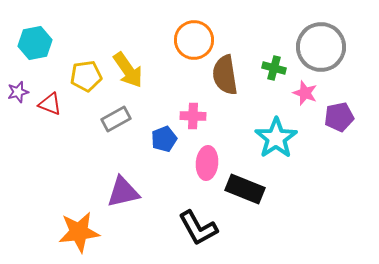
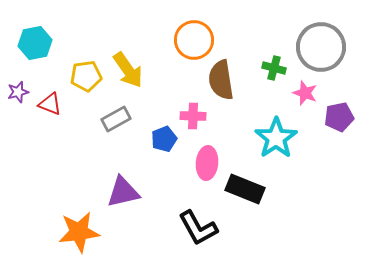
brown semicircle: moved 4 px left, 5 px down
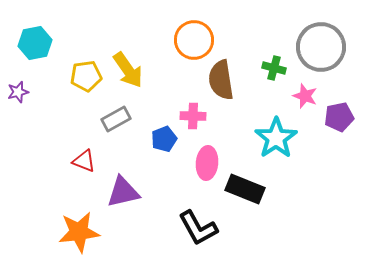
pink star: moved 3 px down
red triangle: moved 34 px right, 57 px down
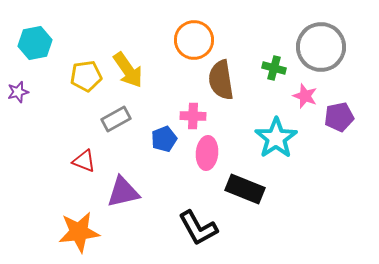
pink ellipse: moved 10 px up
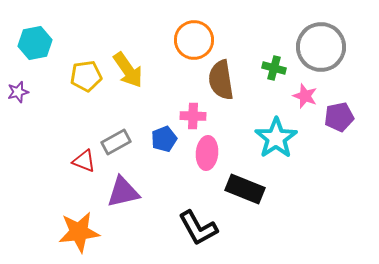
gray rectangle: moved 23 px down
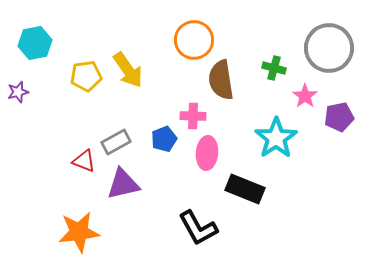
gray circle: moved 8 px right, 1 px down
pink star: rotated 15 degrees clockwise
purple triangle: moved 8 px up
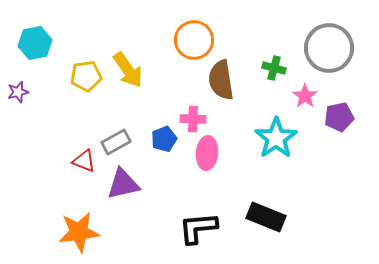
pink cross: moved 3 px down
black rectangle: moved 21 px right, 28 px down
black L-shape: rotated 114 degrees clockwise
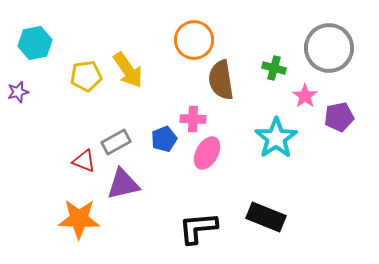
pink ellipse: rotated 24 degrees clockwise
orange star: moved 13 px up; rotated 9 degrees clockwise
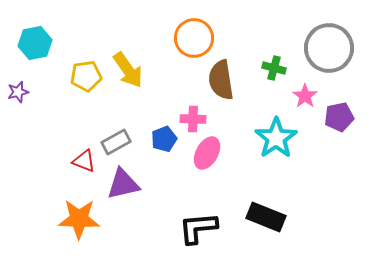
orange circle: moved 2 px up
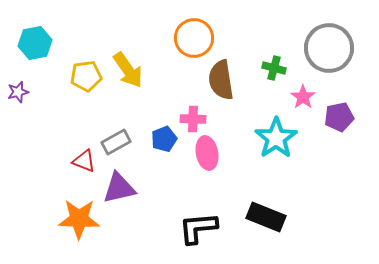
pink star: moved 2 px left, 1 px down
pink ellipse: rotated 40 degrees counterclockwise
purple triangle: moved 4 px left, 4 px down
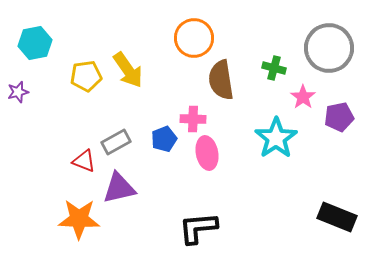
black rectangle: moved 71 px right
